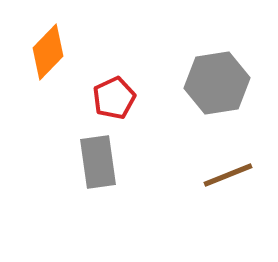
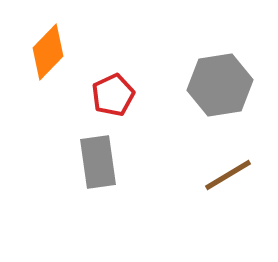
gray hexagon: moved 3 px right, 2 px down
red pentagon: moved 1 px left, 3 px up
brown line: rotated 9 degrees counterclockwise
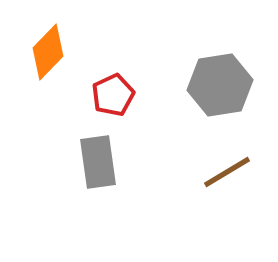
brown line: moved 1 px left, 3 px up
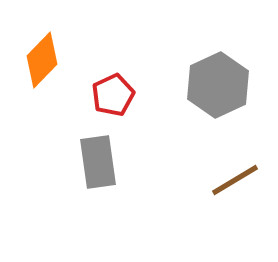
orange diamond: moved 6 px left, 8 px down
gray hexagon: moved 2 px left; rotated 16 degrees counterclockwise
brown line: moved 8 px right, 8 px down
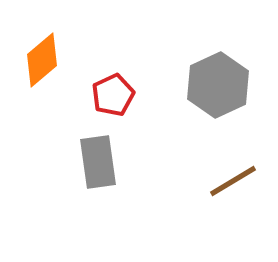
orange diamond: rotated 6 degrees clockwise
brown line: moved 2 px left, 1 px down
